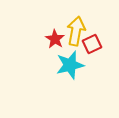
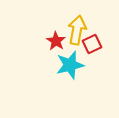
yellow arrow: moved 1 px right, 1 px up
red star: moved 1 px right, 2 px down
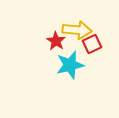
yellow arrow: rotated 84 degrees clockwise
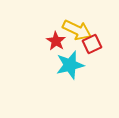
yellow arrow: rotated 20 degrees clockwise
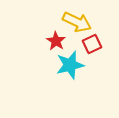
yellow arrow: moved 8 px up
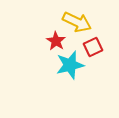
red square: moved 1 px right, 3 px down
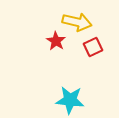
yellow arrow: rotated 12 degrees counterclockwise
cyan star: moved 35 px down; rotated 20 degrees clockwise
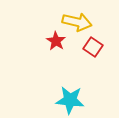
red square: rotated 30 degrees counterclockwise
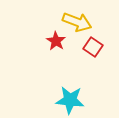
yellow arrow: rotated 8 degrees clockwise
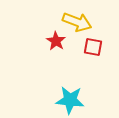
red square: rotated 24 degrees counterclockwise
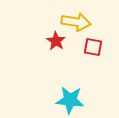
yellow arrow: moved 1 px left; rotated 12 degrees counterclockwise
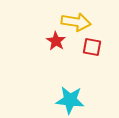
red square: moved 1 px left
